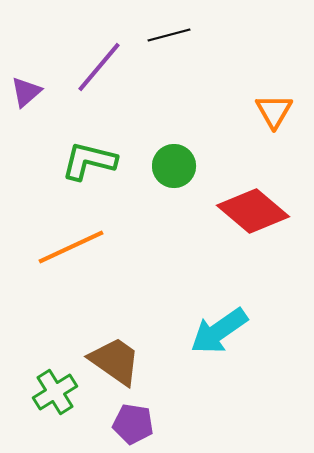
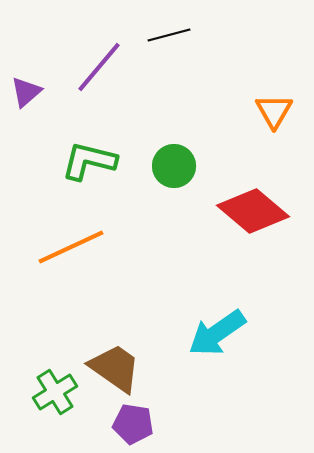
cyan arrow: moved 2 px left, 2 px down
brown trapezoid: moved 7 px down
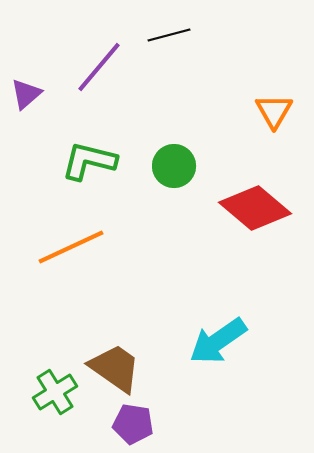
purple triangle: moved 2 px down
red diamond: moved 2 px right, 3 px up
cyan arrow: moved 1 px right, 8 px down
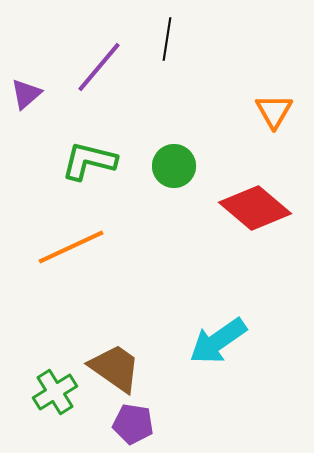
black line: moved 2 px left, 4 px down; rotated 66 degrees counterclockwise
